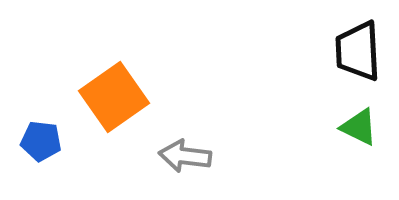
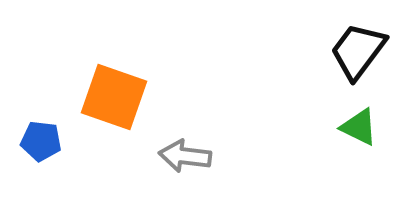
black trapezoid: rotated 40 degrees clockwise
orange square: rotated 36 degrees counterclockwise
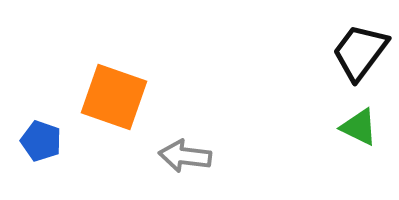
black trapezoid: moved 2 px right, 1 px down
blue pentagon: rotated 12 degrees clockwise
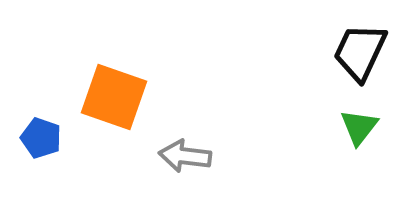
black trapezoid: rotated 12 degrees counterclockwise
green triangle: rotated 42 degrees clockwise
blue pentagon: moved 3 px up
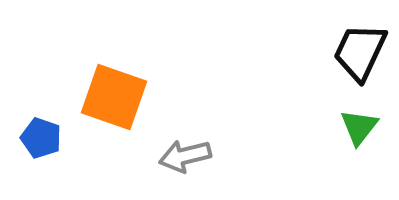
gray arrow: rotated 21 degrees counterclockwise
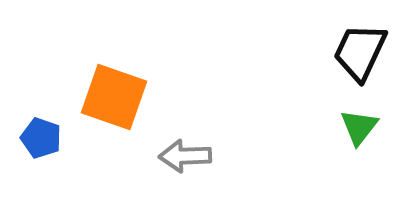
gray arrow: rotated 12 degrees clockwise
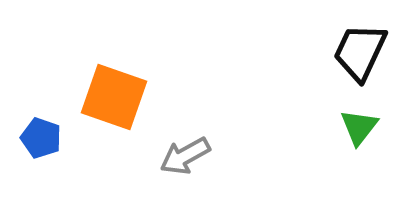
gray arrow: rotated 27 degrees counterclockwise
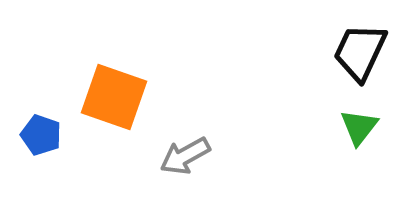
blue pentagon: moved 3 px up
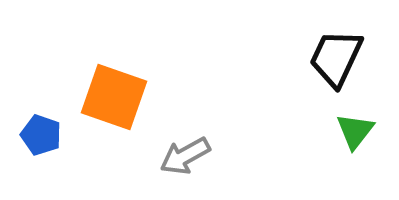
black trapezoid: moved 24 px left, 6 px down
green triangle: moved 4 px left, 4 px down
